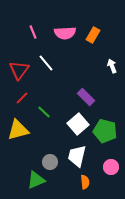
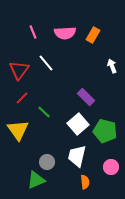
yellow triangle: rotated 50 degrees counterclockwise
gray circle: moved 3 px left
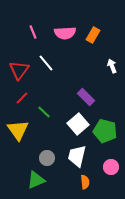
gray circle: moved 4 px up
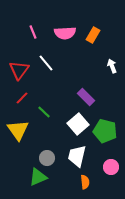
green triangle: moved 2 px right, 3 px up
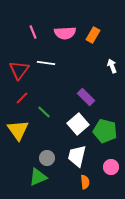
white line: rotated 42 degrees counterclockwise
